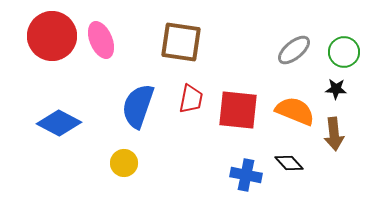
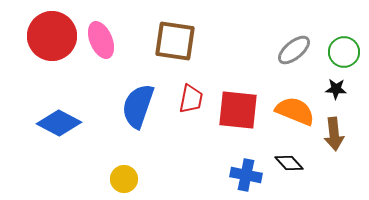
brown square: moved 6 px left, 1 px up
yellow circle: moved 16 px down
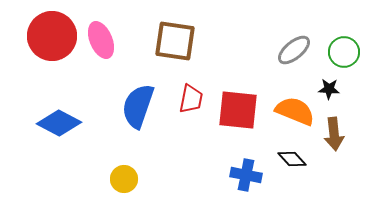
black star: moved 7 px left
black diamond: moved 3 px right, 4 px up
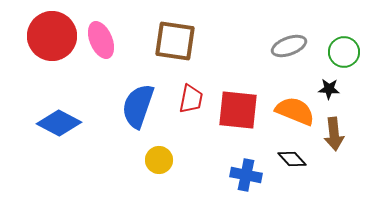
gray ellipse: moved 5 px left, 4 px up; rotated 20 degrees clockwise
yellow circle: moved 35 px right, 19 px up
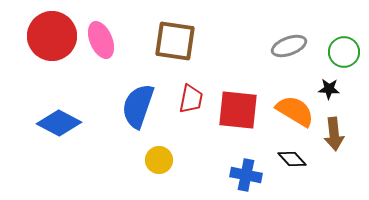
orange semicircle: rotated 9 degrees clockwise
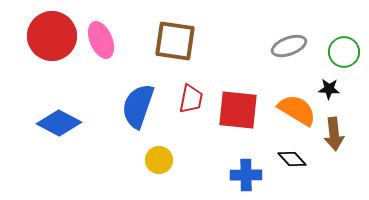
orange semicircle: moved 2 px right, 1 px up
blue cross: rotated 12 degrees counterclockwise
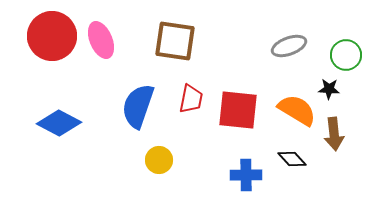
green circle: moved 2 px right, 3 px down
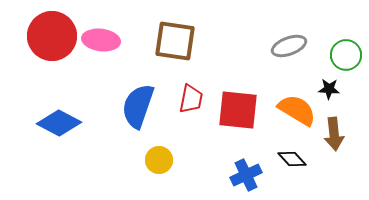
pink ellipse: rotated 60 degrees counterclockwise
blue cross: rotated 24 degrees counterclockwise
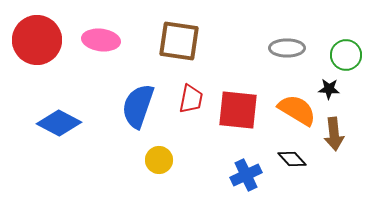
red circle: moved 15 px left, 4 px down
brown square: moved 4 px right
gray ellipse: moved 2 px left, 2 px down; rotated 20 degrees clockwise
